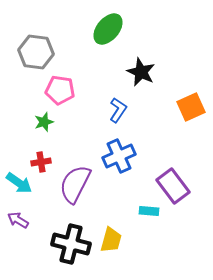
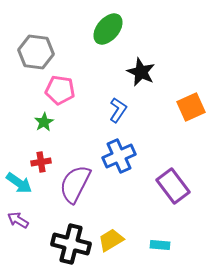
green star: rotated 12 degrees counterclockwise
cyan rectangle: moved 11 px right, 34 px down
yellow trapezoid: rotated 136 degrees counterclockwise
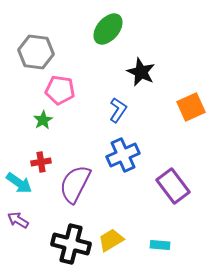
green star: moved 1 px left, 2 px up
blue cross: moved 4 px right, 1 px up
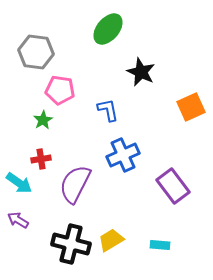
blue L-shape: moved 10 px left; rotated 45 degrees counterclockwise
red cross: moved 3 px up
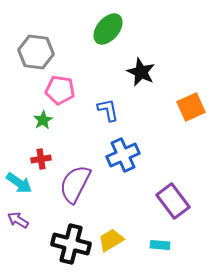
purple rectangle: moved 15 px down
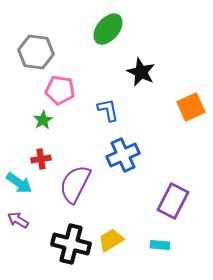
purple rectangle: rotated 64 degrees clockwise
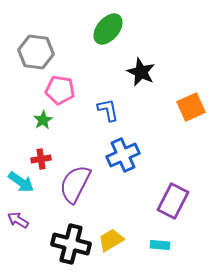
cyan arrow: moved 2 px right, 1 px up
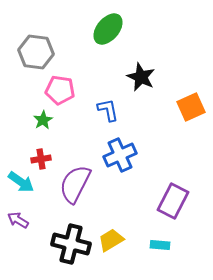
black star: moved 5 px down
blue cross: moved 3 px left
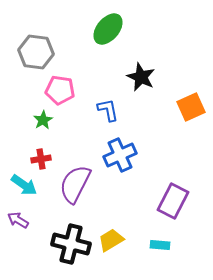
cyan arrow: moved 3 px right, 3 px down
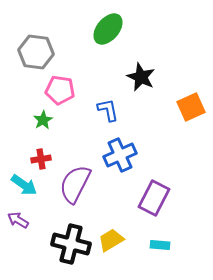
purple rectangle: moved 19 px left, 3 px up
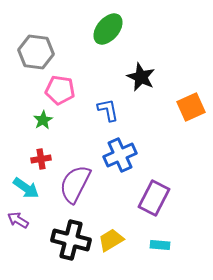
cyan arrow: moved 2 px right, 3 px down
black cross: moved 4 px up
